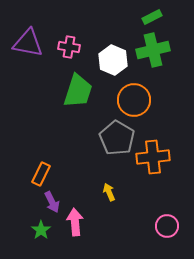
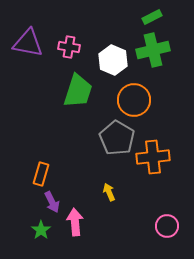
orange rectangle: rotated 10 degrees counterclockwise
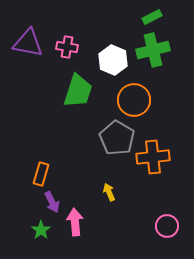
pink cross: moved 2 px left
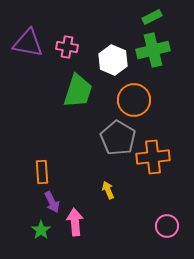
gray pentagon: moved 1 px right
orange rectangle: moved 1 px right, 2 px up; rotated 20 degrees counterclockwise
yellow arrow: moved 1 px left, 2 px up
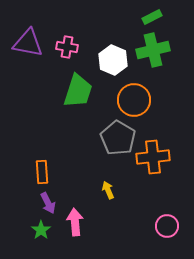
purple arrow: moved 4 px left, 1 px down
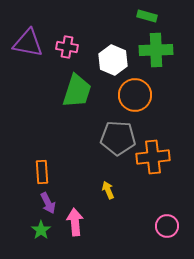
green rectangle: moved 5 px left, 1 px up; rotated 42 degrees clockwise
green cross: moved 3 px right; rotated 12 degrees clockwise
green trapezoid: moved 1 px left
orange circle: moved 1 px right, 5 px up
gray pentagon: rotated 28 degrees counterclockwise
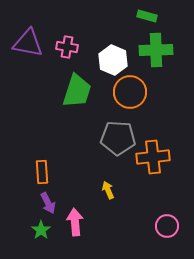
orange circle: moved 5 px left, 3 px up
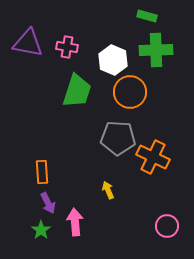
orange cross: rotated 32 degrees clockwise
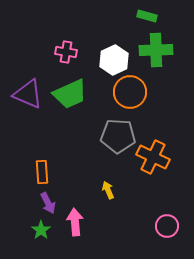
purple triangle: moved 51 px down; rotated 12 degrees clockwise
pink cross: moved 1 px left, 5 px down
white hexagon: moved 1 px right; rotated 12 degrees clockwise
green trapezoid: moved 7 px left, 3 px down; rotated 48 degrees clockwise
gray pentagon: moved 2 px up
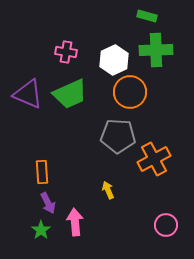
orange cross: moved 1 px right, 2 px down; rotated 36 degrees clockwise
pink circle: moved 1 px left, 1 px up
